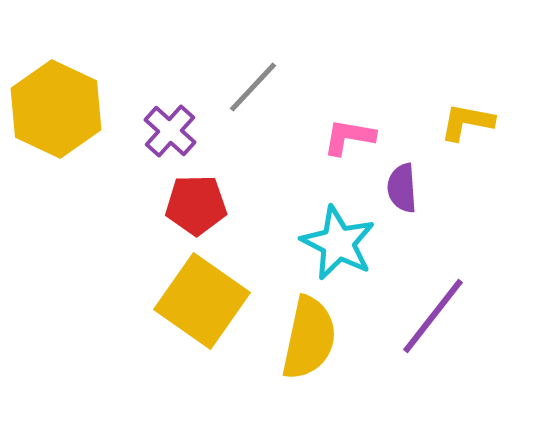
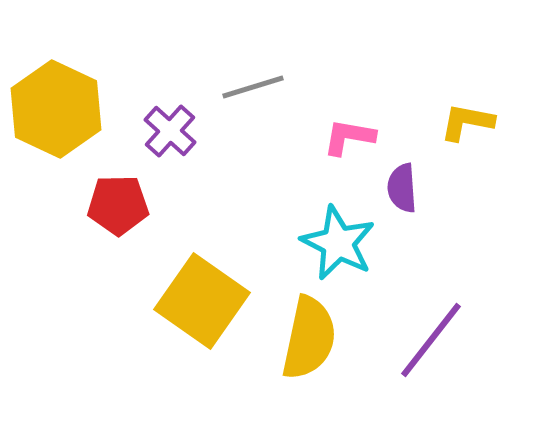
gray line: rotated 30 degrees clockwise
red pentagon: moved 78 px left
purple line: moved 2 px left, 24 px down
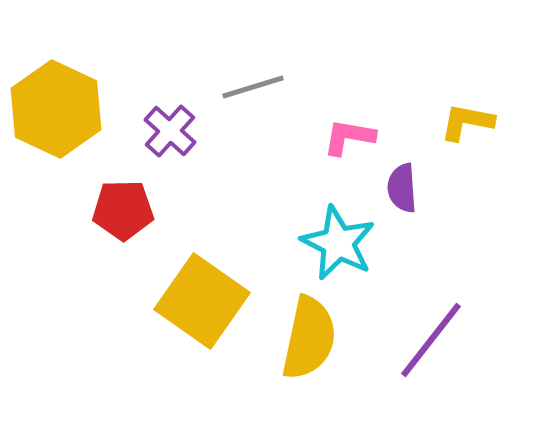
red pentagon: moved 5 px right, 5 px down
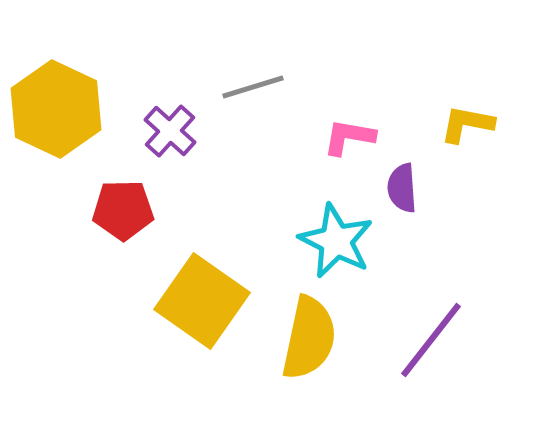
yellow L-shape: moved 2 px down
cyan star: moved 2 px left, 2 px up
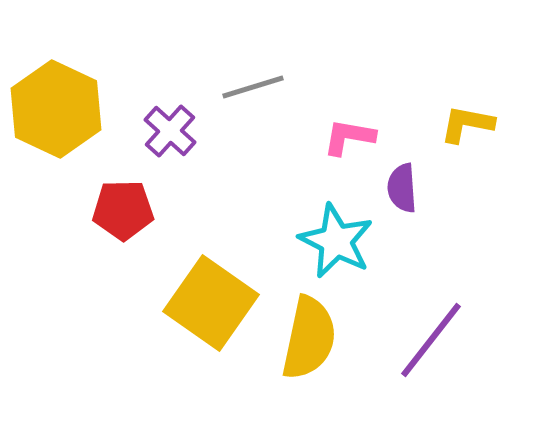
yellow square: moved 9 px right, 2 px down
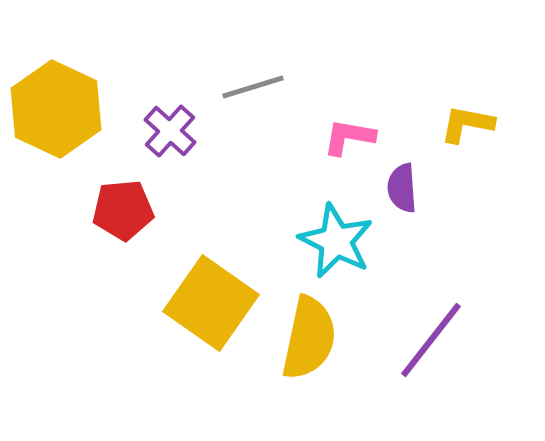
red pentagon: rotated 4 degrees counterclockwise
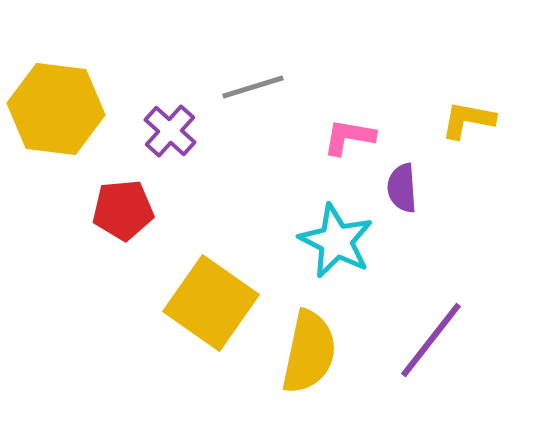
yellow hexagon: rotated 18 degrees counterclockwise
yellow L-shape: moved 1 px right, 4 px up
yellow semicircle: moved 14 px down
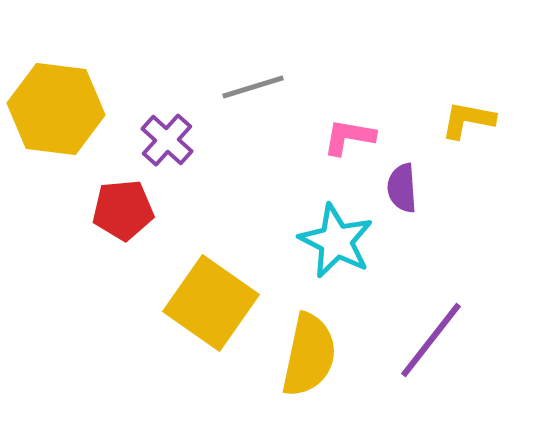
purple cross: moved 3 px left, 9 px down
yellow semicircle: moved 3 px down
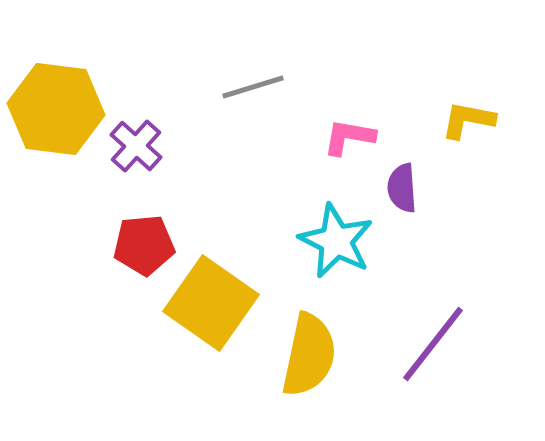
purple cross: moved 31 px left, 6 px down
red pentagon: moved 21 px right, 35 px down
purple line: moved 2 px right, 4 px down
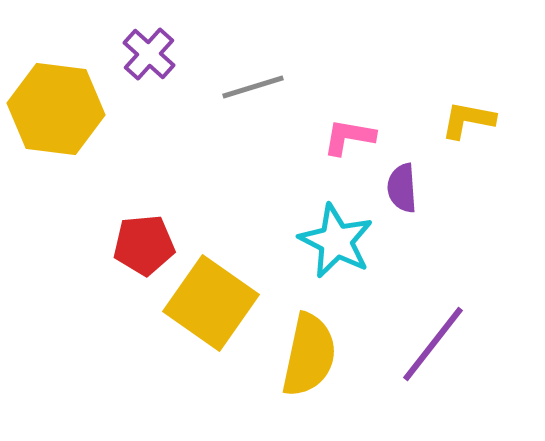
purple cross: moved 13 px right, 92 px up
